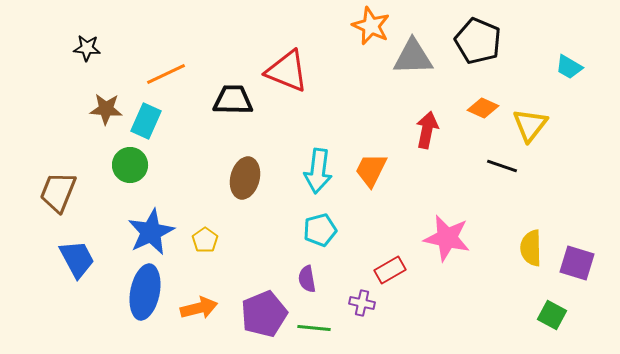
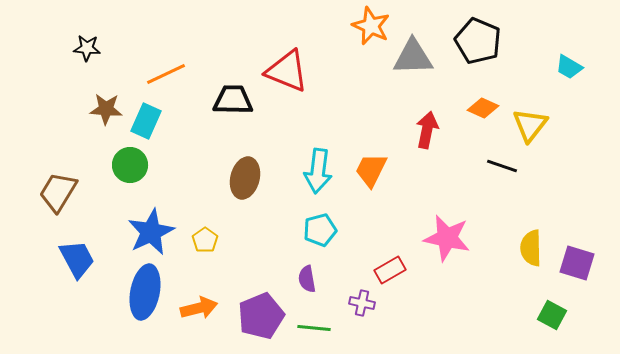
brown trapezoid: rotated 9 degrees clockwise
purple pentagon: moved 3 px left, 2 px down
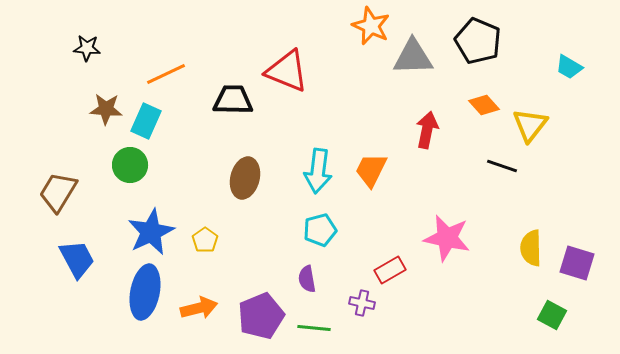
orange diamond: moved 1 px right, 3 px up; rotated 24 degrees clockwise
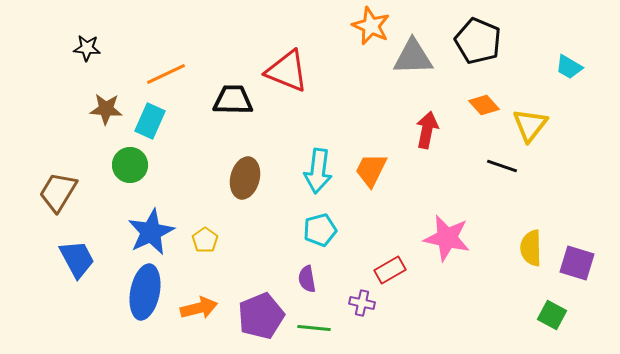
cyan rectangle: moved 4 px right
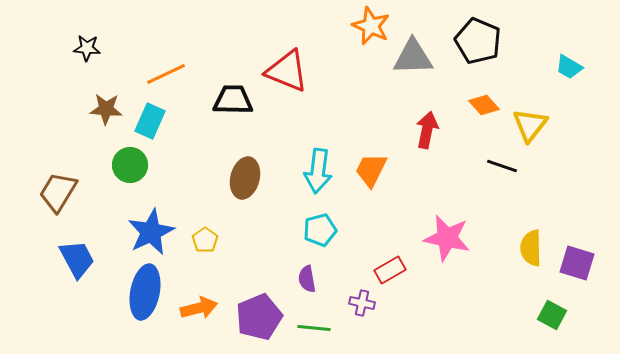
purple pentagon: moved 2 px left, 1 px down
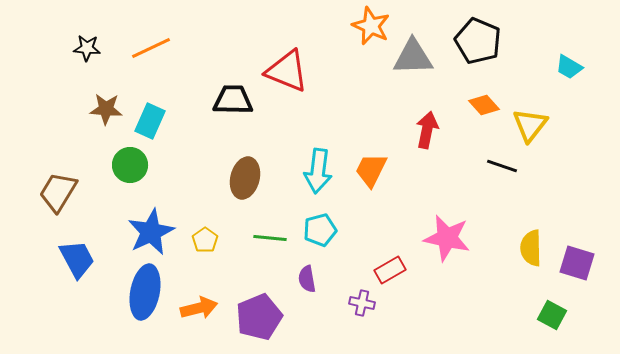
orange line: moved 15 px left, 26 px up
green line: moved 44 px left, 90 px up
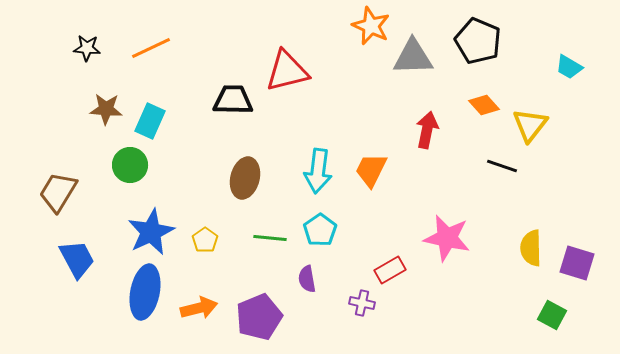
red triangle: rotated 36 degrees counterclockwise
cyan pentagon: rotated 20 degrees counterclockwise
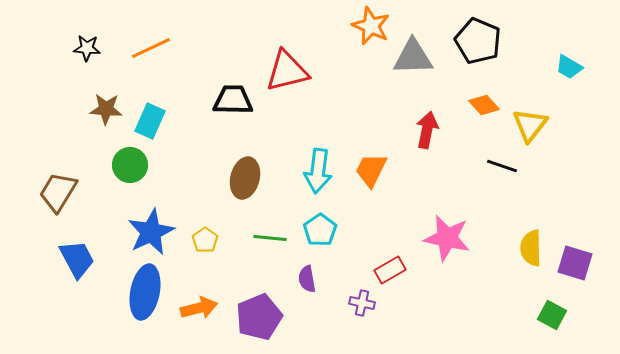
purple square: moved 2 px left
